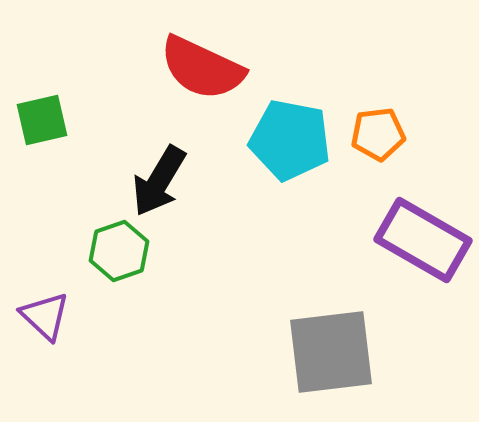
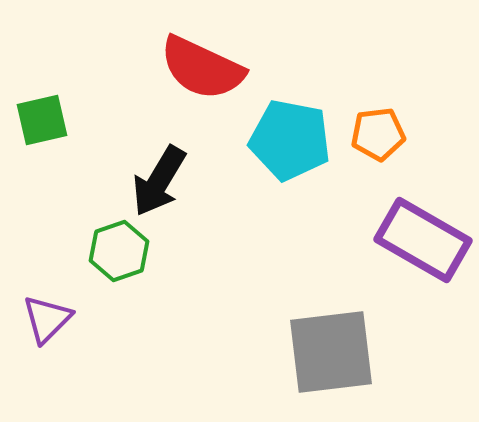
purple triangle: moved 2 px right, 3 px down; rotated 32 degrees clockwise
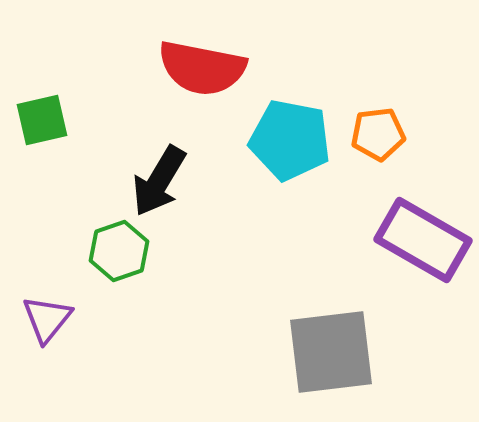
red semicircle: rotated 14 degrees counterclockwise
purple triangle: rotated 6 degrees counterclockwise
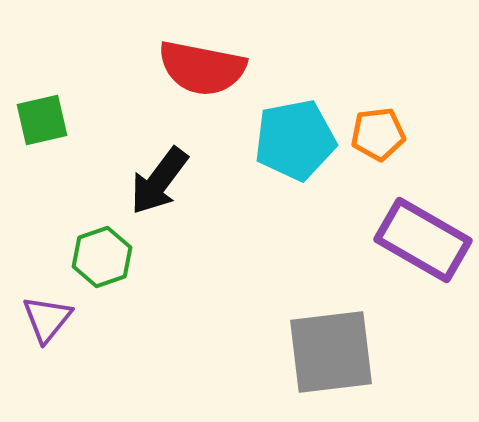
cyan pentagon: moved 5 px right; rotated 22 degrees counterclockwise
black arrow: rotated 6 degrees clockwise
green hexagon: moved 17 px left, 6 px down
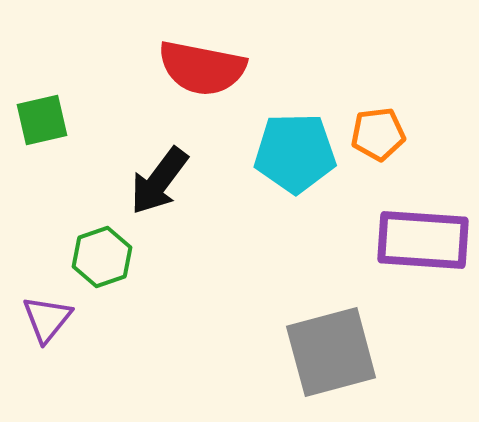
cyan pentagon: moved 13 px down; rotated 10 degrees clockwise
purple rectangle: rotated 26 degrees counterclockwise
gray square: rotated 8 degrees counterclockwise
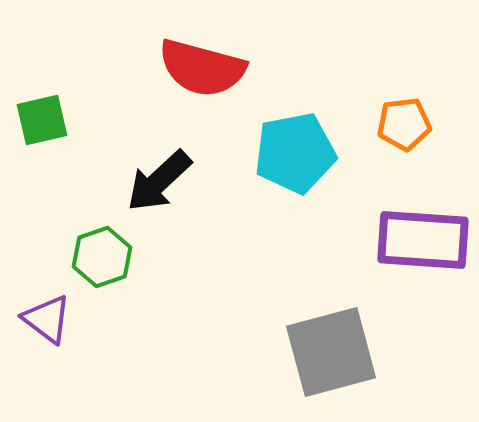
red semicircle: rotated 4 degrees clockwise
orange pentagon: moved 26 px right, 10 px up
cyan pentagon: rotated 10 degrees counterclockwise
black arrow: rotated 10 degrees clockwise
purple triangle: rotated 32 degrees counterclockwise
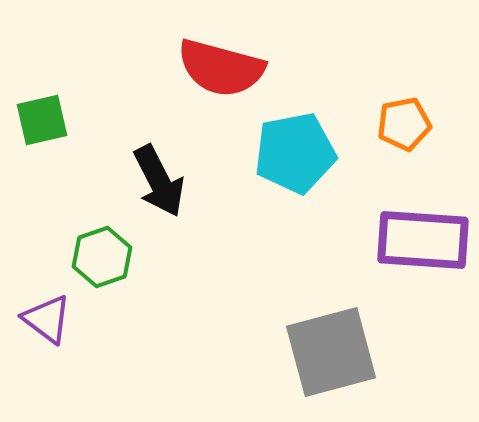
red semicircle: moved 19 px right
orange pentagon: rotated 4 degrees counterclockwise
black arrow: rotated 74 degrees counterclockwise
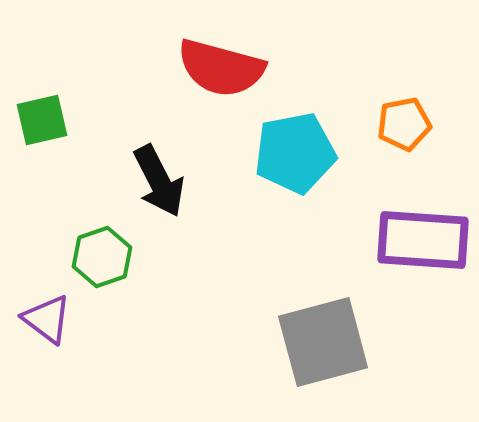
gray square: moved 8 px left, 10 px up
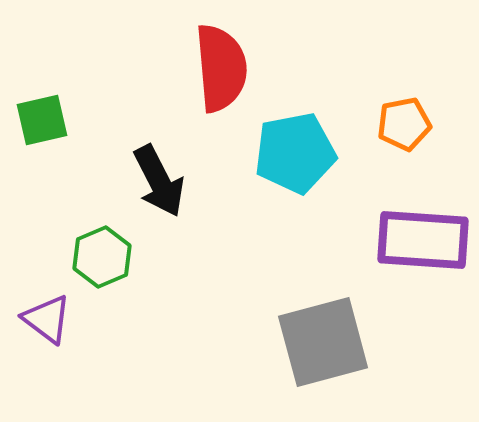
red semicircle: rotated 110 degrees counterclockwise
green hexagon: rotated 4 degrees counterclockwise
